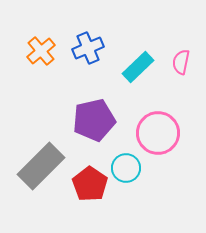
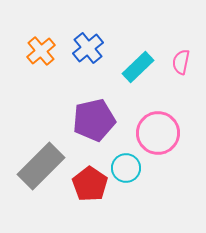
blue cross: rotated 16 degrees counterclockwise
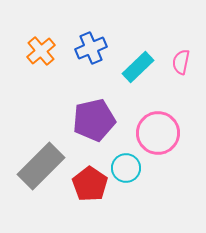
blue cross: moved 3 px right; rotated 16 degrees clockwise
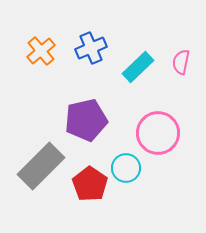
purple pentagon: moved 8 px left
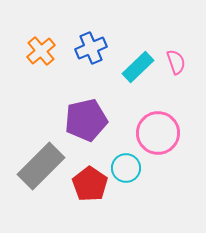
pink semicircle: moved 5 px left; rotated 150 degrees clockwise
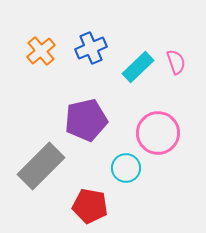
red pentagon: moved 22 px down; rotated 24 degrees counterclockwise
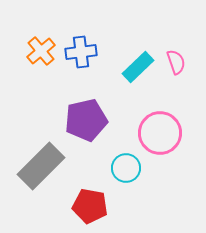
blue cross: moved 10 px left, 4 px down; rotated 16 degrees clockwise
pink circle: moved 2 px right
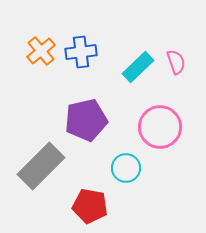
pink circle: moved 6 px up
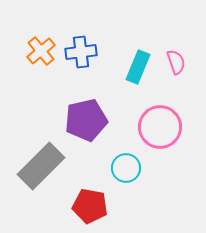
cyan rectangle: rotated 24 degrees counterclockwise
